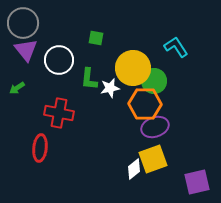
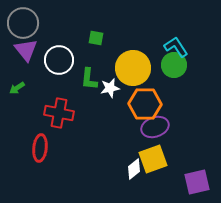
green circle: moved 20 px right, 16 px up
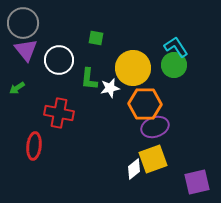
red ellipse: moved 6 px left, 2 px up
